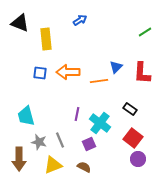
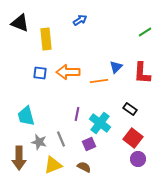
gray line: moved 1 px right, 1 px up
brown arrow: moved 1 px up
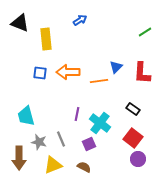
black rectangle: moved 3 px right
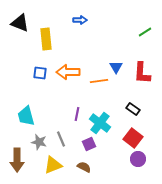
blue arrow: rotated 32 degrees clockwise
blue triangle: rotated 16 degrees counterclockwise
brown arrow: moved 2 px left, 2 px down
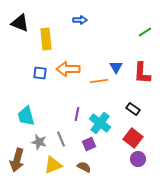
orange arrow: moved 3 px up
brown arrow: rotated 15 degrees clockwise
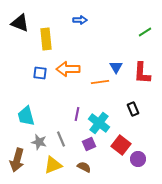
orange line: moved 1 px right, 1 px down
black rectangle: rotated 32 degrees clockwise
cyan cross: moved 1 px left
red square: moved 12 px left, 7 px down
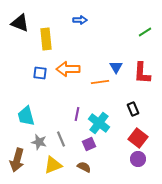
red square: moved 17 px right, 7 px up
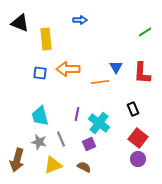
cyan trapezoid: moved 14 px right
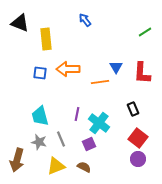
blue arrow: moved 5 px right; rotated 128 degrees counterclockwise
yellow triangle: moved 3 px right, 1 px down
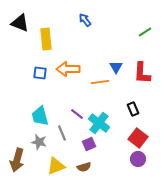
purple line: rotated 64 degrees counterclockwise
gray line: moved 1 px right, 6 px up
brown semicircle: rotated 136 degrees clockwise
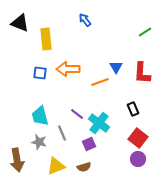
orange line: rotated 12 degrees counterclockwise
brown arrow: rotated 25 degrees counterclockwise
